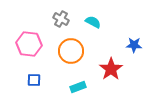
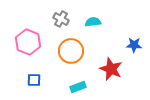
cyan semicircle: rotated 35 degrees counterclockwise
pink hexagon: moved 1 px left, 2 px up; rotated 15 degrees clockwise
red star: rotated 15 degrees counterclockwise
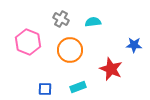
orange circle: moved 1 px left, 1 px up
blue square: moved 11 px right, 9 px down
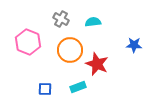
red star: moved 14 px left, 5 px up
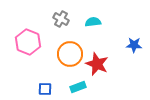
orange circle: moved 4 px down
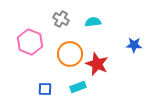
pink hexagon: moved 2 px right
